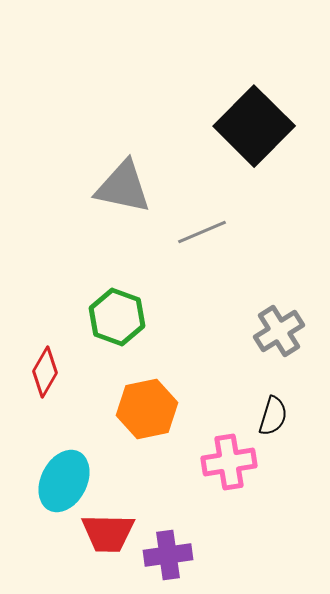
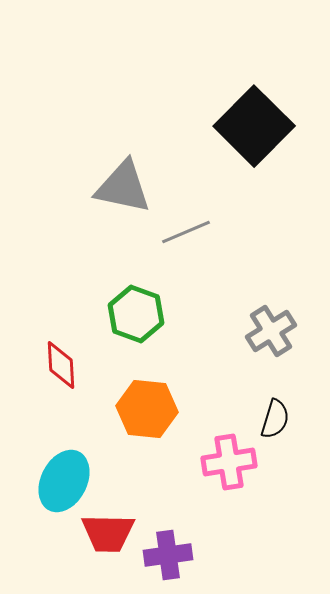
gray line: moved 16 px left
green hexagon: moved 19 px right, 3 px up
gray cross: moved 8 px left
red diamond: moved 16 px right, 7 px up; rotated 33 degrees counterclockwise
orange hexagon: rotated 18 degrees clockwise
black semicircle: moved 2 px right, 3 px down
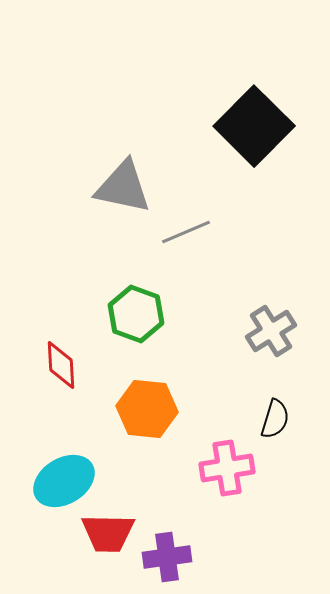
pink cross: moved 2 px left, 6 px down
cyan ellipse: rotated 32 degrees clockwise
purple cross: moved 1 px left, 2 px down
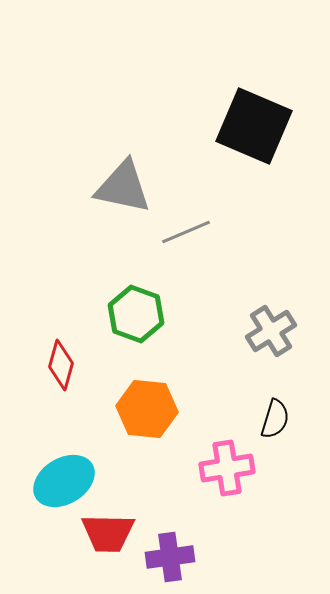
black square: rotated 22 degrees counterclockwise
red diamond: rotated 18 degrees clockwise
purple cross: moved 3 px right
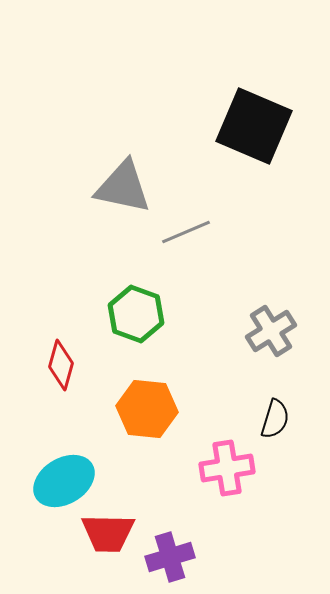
purple cross: rotated 9 degrees counterclockwise
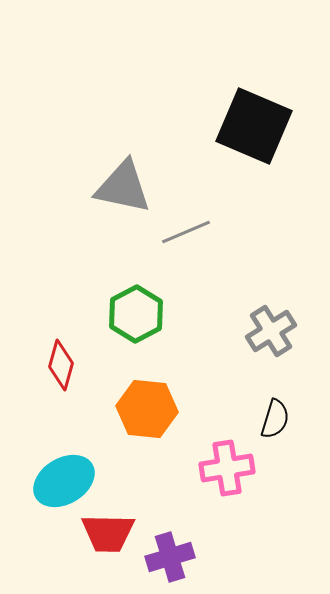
green hexagon: rotated 12 degrees clockwise
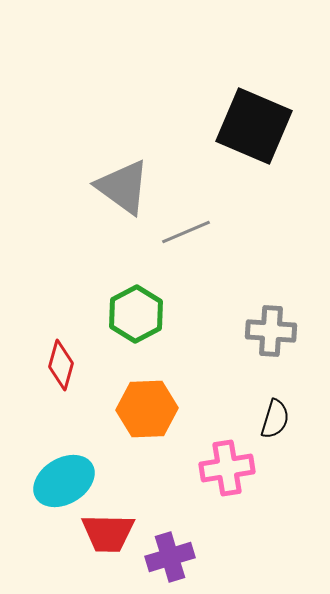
gray triangle: rotated 24 degrees clockwise
gray cross: rotated 36 degrees clockwise
orange hexagon: rotated 8 degrees counterclockwise
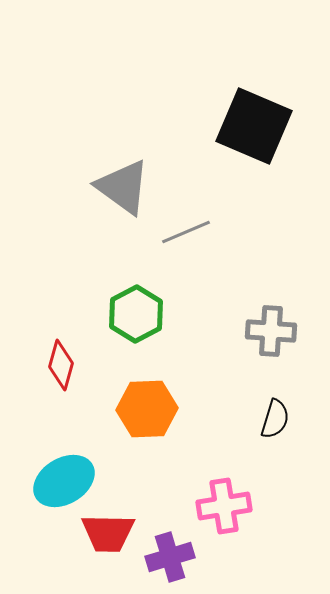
pink cross: moved 3 px left, 38 px down
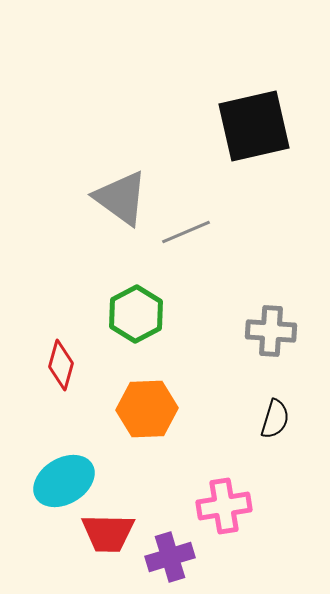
black square: rotated 36 degrees counterclockwise
gray triangle: moved 2 px left, 11 px down
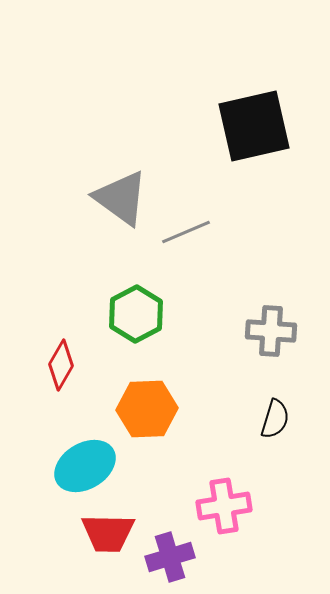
red diamond: rotated 15 degrees clockwise
cyan ellipse: moved 21 px right, 15 px up
